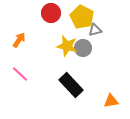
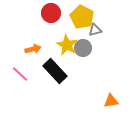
orange arrow: moved 14 px right, 9 px down; rotated 42 degrees clockwise
yellow star: moved 1 px up; rotated 15 degrees clockwise
black rectangle: moved 16 px left, 14 px up
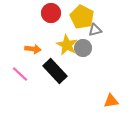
orange arrow: rotated 21 degrees clockwise
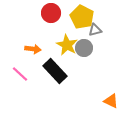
gray circle: moved 1 px right
orange triangle: rotated 35 degrees clockwise
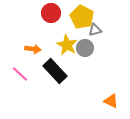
gray circle: moved 1 px right
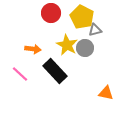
orange triangle: moved 5 px left, 8 px up; rotated 14 degrees counterclockwise
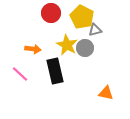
black rectangle: rotated 30 degrees clockwise
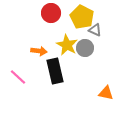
gray triangle: rotated 40 degrees clockwise
orange arrow: moved 6 px right, 2 px down
pink line: moved 2 px left, 3 px down
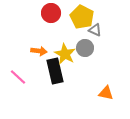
yellow star: moved 2 px left, 9 px down
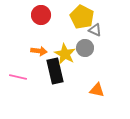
red circle: moved 10 px left, 2 px down
pink line: rotated 30 degrees counterclockwise
orange triangle: moved 9 px left, 3 px up
